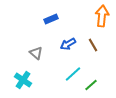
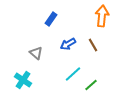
blue rectangle: rotated 32 degrees counterclockwise
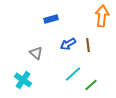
blue rectangle: rotated 40 degrees clockwise
brown line: moved 5 px left; rotated 24 degrees clockwise
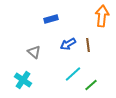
gray triangle: moved 2 px left, 1 px up
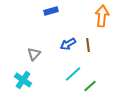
blue rectangle: moved 8 px up
gray triangle: moved 2 px down; rotated 32 degrees clockwise
green line: moved 1 px left, 1 px down
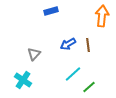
green line: moved 1 px left, 1 px down
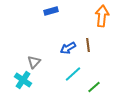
blue arrow: moved 4 px down
gray triangle: moved 8 px down
green line: moved 5 px right
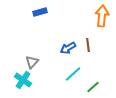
blue rectangle: moved 11 px left, 1 px down
gray triangle: moved 2 px left
green line: moved 1 px left
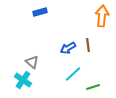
gray triangle: rotated 32 degrees counterclockwise
green line: rotated 24 degrees clockwise
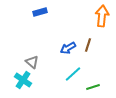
brown line: rotated 24 degrees clockwise
